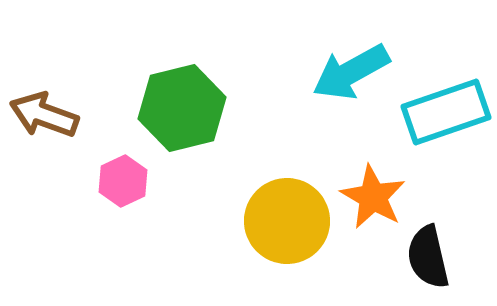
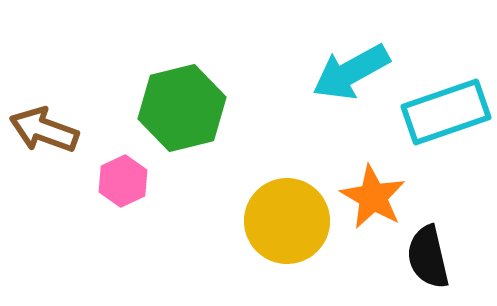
brown arrow: moved 15 px down
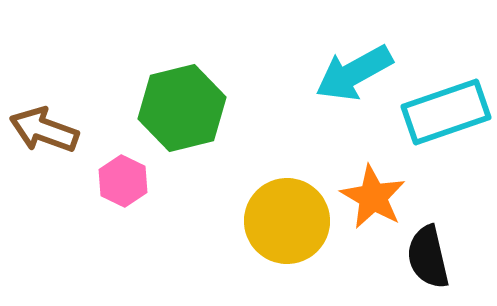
cyan arrow: moved 3 px right, 1 px down
pink hexagon: rotated 9 degrees counterclockwise
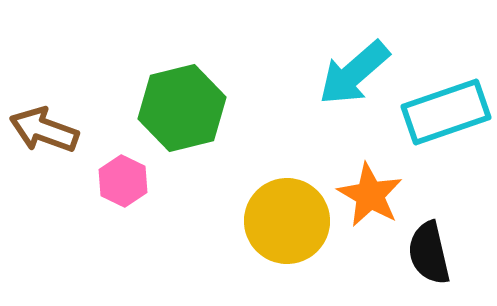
cyan arrow: rotated 12 degrees counterclockwise
orange star: moved 3 px left, 2 px up
black semicircle: moved 1 px right, 4 px up
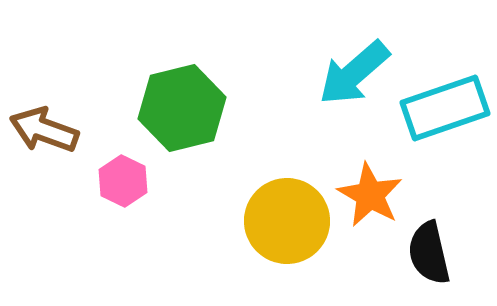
cyan rectangle: moved 1 px left, 4 px up
